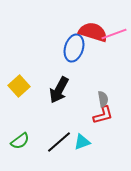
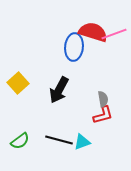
blue ellipse: moved 1 px up; rotated 12 degrees counterclockwise
yellow square: moved 1 px left, 3 px up
black line: moved 2 px up; rotated 56 degrees clockwise
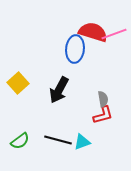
blue ellipse: moved 1 px right, 2 px down
black line: moved 1 px left
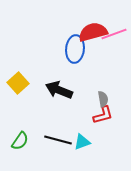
red semicircle: rotated 32 degrees counterclockwise
black arrow: rotated 84 degrees clockwise
green semicircle: rotated 18 degrees counterclockwise
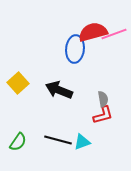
green semicircle: moved 2 px left, 1 px down
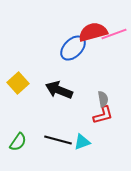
blue ellipse: moved 2 px left, 1 px up; rotated 40 degrees clockwise
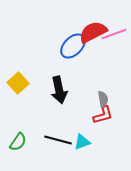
red semicircle: rotated 12 degrees counterclockwise
blue ellipse: moved 2 px up
black arrow: rotated 124 degrees counterclockwise
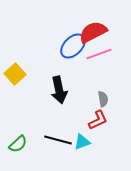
pink line: moved 15 px left, 20 px down
yellow square: moved 3 px left, 9 px up
red L-shape: moved 5 px left, 5 px down; rotated 10 degrees counterclockwise
green semicircle: moved 2 px down; rotated 12 degrees clockwise
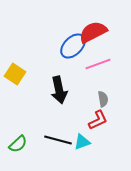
pink line: moved 1 px left, 10 px down
yellow square: rotated 15 degrees counterclockwise
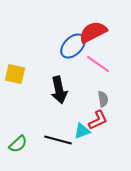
pink line: rotated 55 degrees clockwise
yellow square: rotated 20 degrees counterclockwise
cyan triangle: moved 11 px up
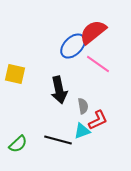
red semicircle: rotated 12 degrees counterclockwise
gray semicircle: moved 20 px left, 7 px down
